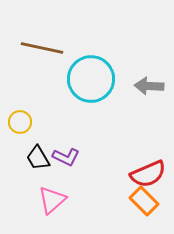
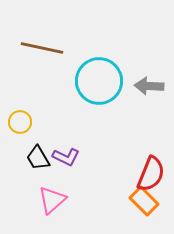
cyan circle: moved 8 px right, 2 px down
red semicircle: moved 3 px right; rotated 45 degrees counterclockwise
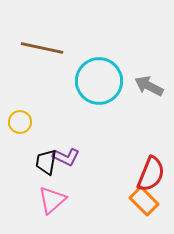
gray arrow: rotated 24 degrees clockwise
black trapezoid: moved 8 px right, 4 px down; rotated 40 degrees clockwise
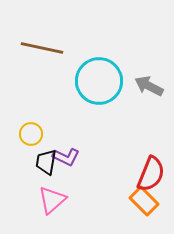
yellow circle: moved 11 px right, 12 px down
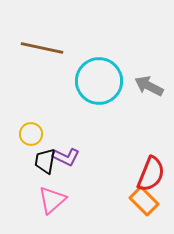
black trapezoid: moved 1 px left, 1 px up
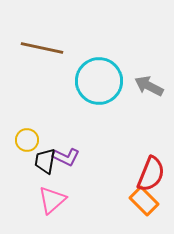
yellow circle: moved 4 px left, 6 px down
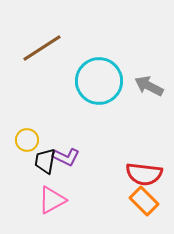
brown line: rotated 45 degrees counterclockwise
red semicircle: moved 7 px left; rotated 75 degrees clockwise
pink triangle: rotated 12 degrees clockwise
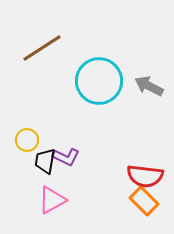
red semicircle: moved 1 px right, 2 px down
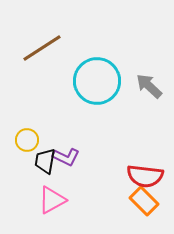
cyan circle: moved 2 px left
gray arrow: rotated 16 degrees clockwise
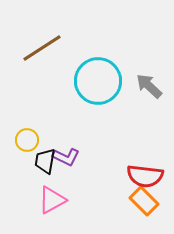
cyan circle: moved 1 px right
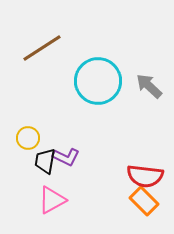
yellow circle: moved 1 px right, 2 px up
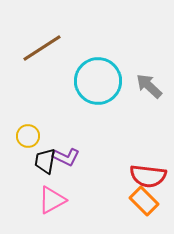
yellow circle: moved 2 px up
red semicircle: moved 3 px right
